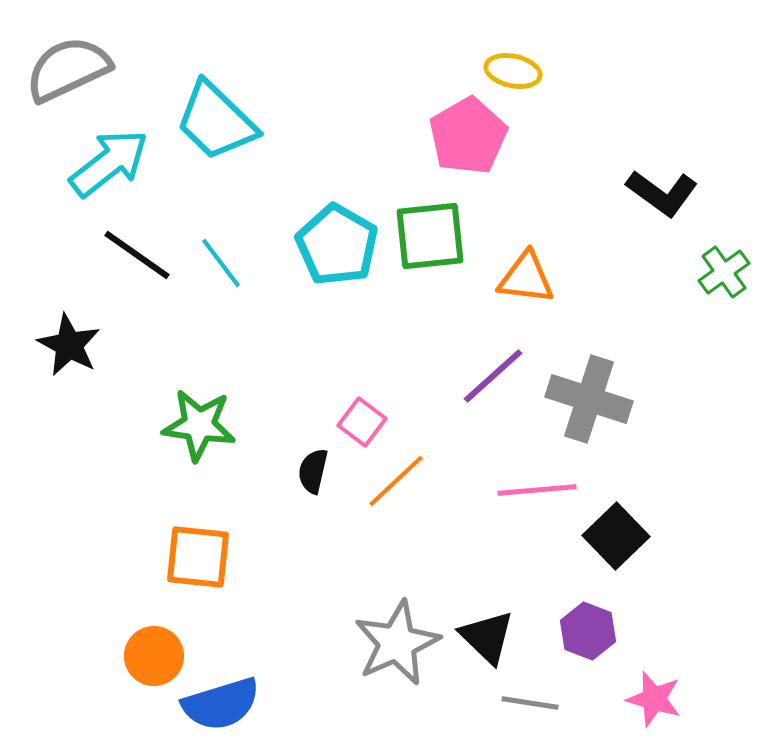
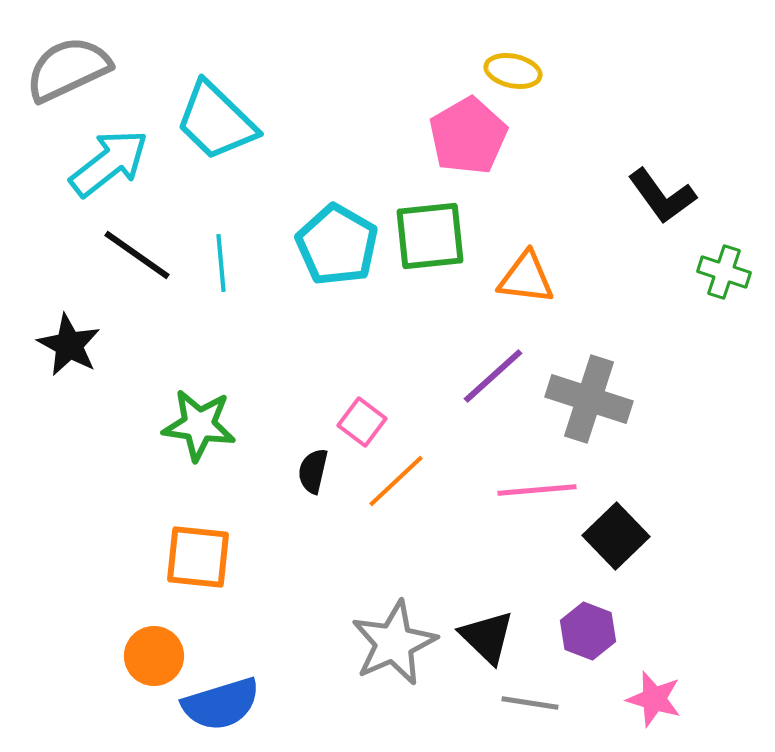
black L-shape: moved 3 px down; rotated 18 degrees clockwise
cyan line: rotated 32 degrees clockwise
green cross: rotated 36 degrees counterclockwise
gray star: moved 3 px left
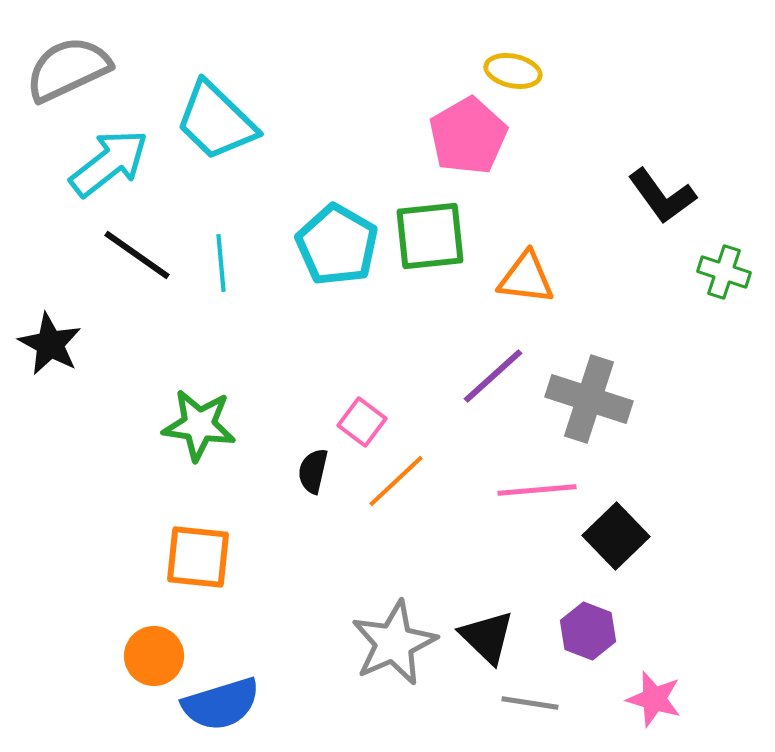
black star: moved 19 px left, 1 px up
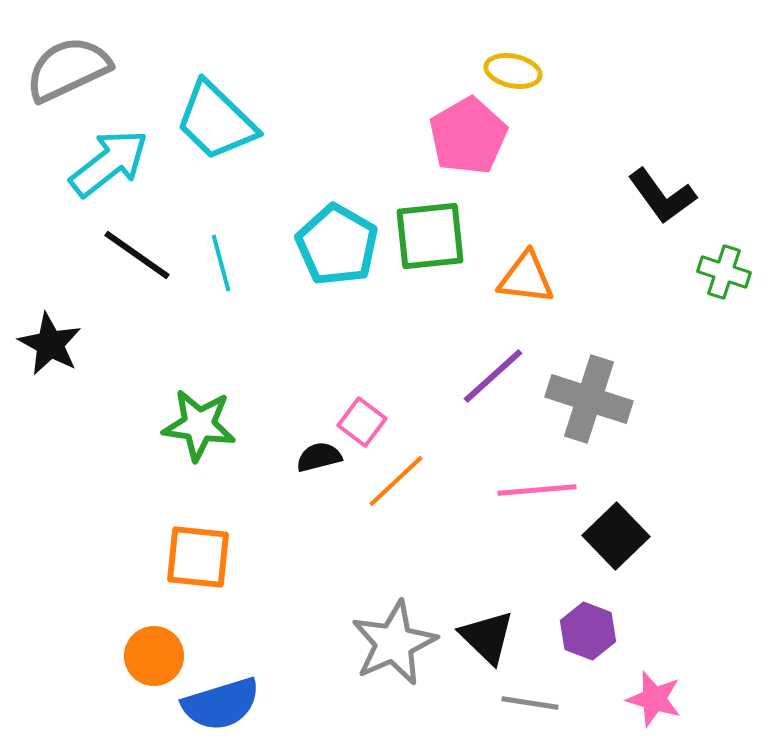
cyan line: rotated 10 degrees counterclockwise
black semicircle: moved 6 px right, 14 px up; rotated 63 degrees clockwise
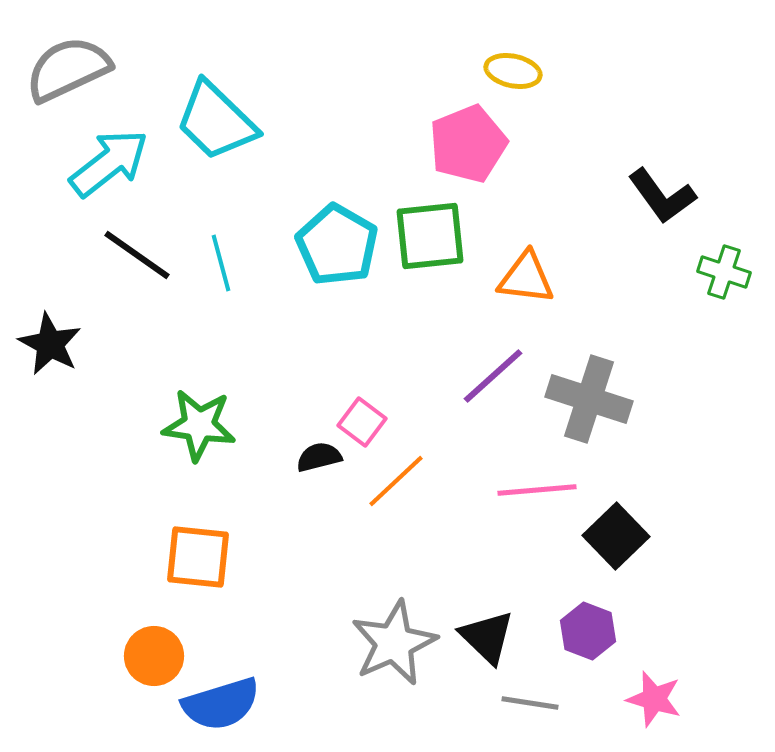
pink pentagon: moved 8 px down; rotated 8 degrees clockwise
